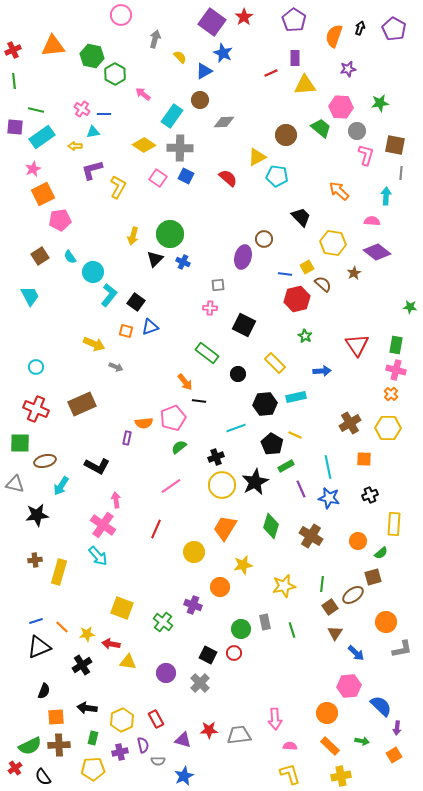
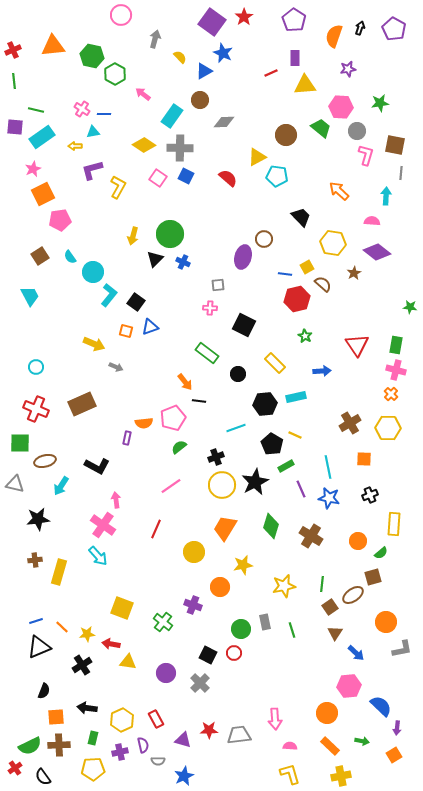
black star at (37, 515): moved 1 px right, 4 px down
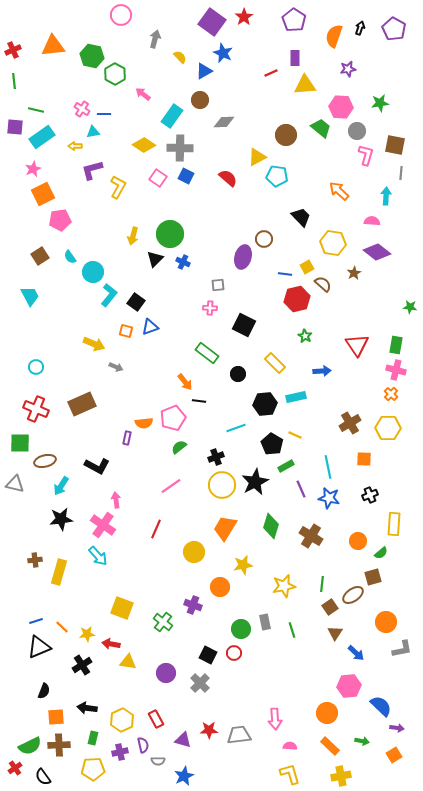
black star at (38, 519): moved 23 px right
purple arrow at (397, 728): rotated 88 degrees counterclockwise
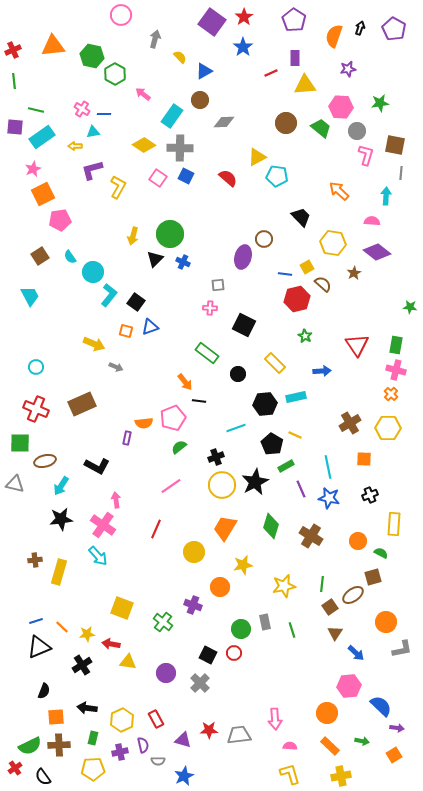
blue star at (223, 53): moved 20 px right, 6 px up; rotated 12 degrees clockwise
brown circle at (286, 135): moved 12 px up
green semicircle at (381, 553): rotated 112 degrees counterclockwise
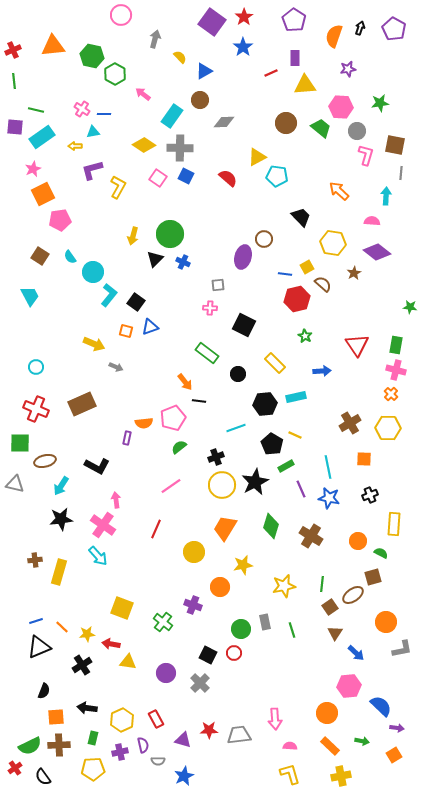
brown square at (40, 256): rotated 24 degrees counterclockwise
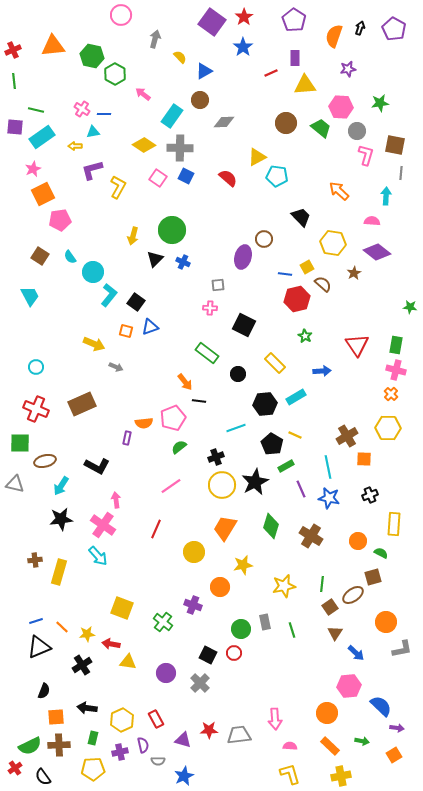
green circle at (170, 234): moved 2 px right, 4 px up
cyan rectangle at (296, 397): rotated 18 degrees counterclockwise
brown cross at (350, 423): moved 3 px left, 13 px down
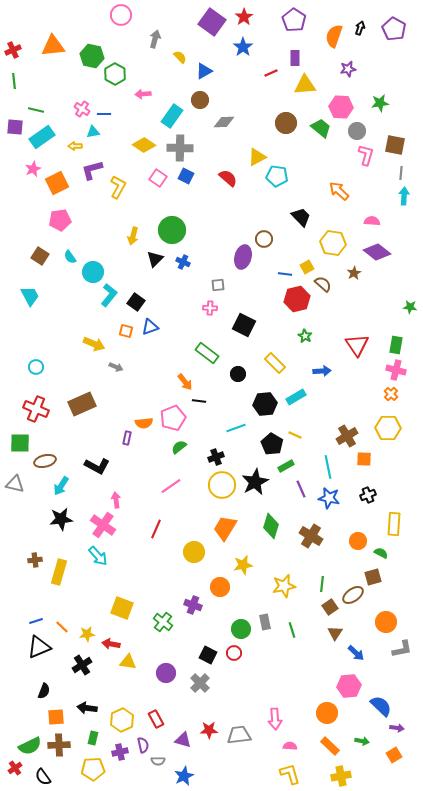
pink arrow at (143, 94): rotated 42 degrees counterclockwise
orange square at (43, 194): moved 14 px right, 11 px up
cyan arrow at (386, 196): moved 18 px right
black cross at (370, 495): moved 2 px left
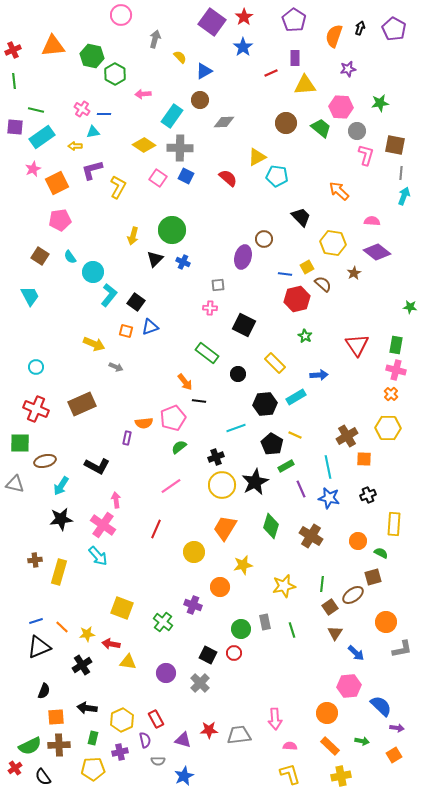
cyan arrow at (404, 196): rotated 18 degrees clockwise
blue arrow at (322, 371): moved 3 px left, 4 px down
purple semicircle at (143, 745): moved 2 px right, 5 px up
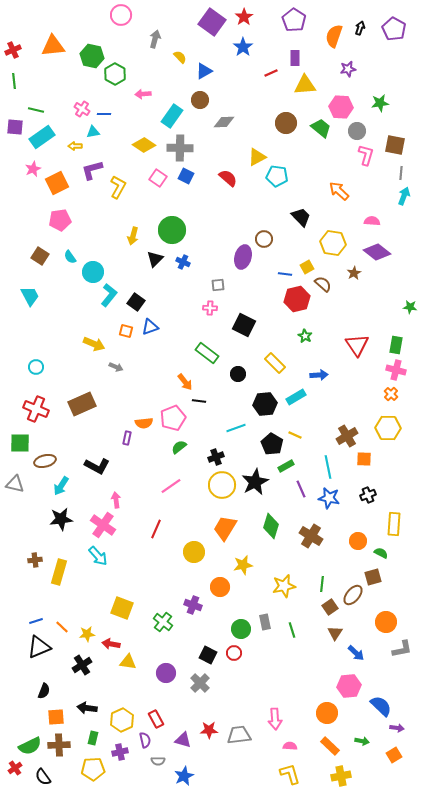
brown ellipse at (353, 595): rotated 15 degrees counterclockwise
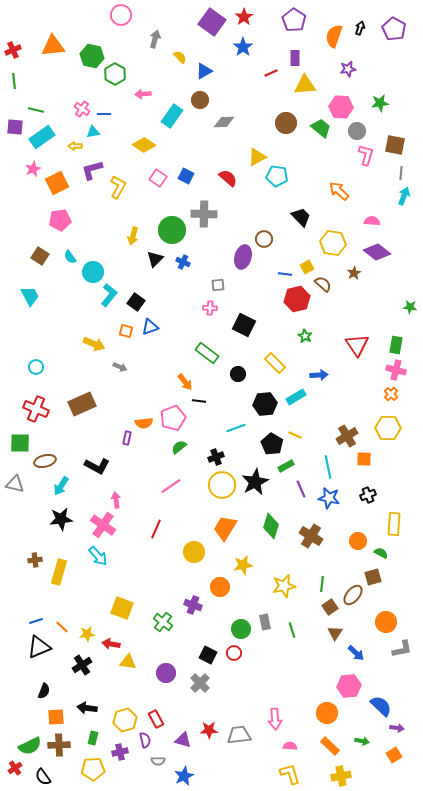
gray cross at (180, 148): moved 24 px right, 66 px down
gray arrow at (116, 367): moved 4 px right
yellow hexagon at (122, 720): moved 3 px right; rotated 10 degrees clockwise
